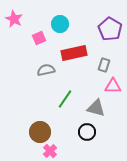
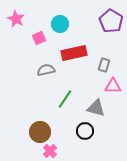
pink star: moved 2 px right
purple pentagon: moved 1 px right, 8 px up
black circle: moved 2 px left, 1 px up
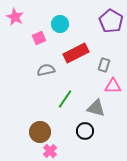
pink star: moved 1 px left, 2 px up
red rectangle: moved 2 px right; rotated 15 degrees counterclockwise
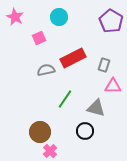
cyan circle: moved 1 px left, 7 px up
red rectangle: moved 3 px left, 5 px down
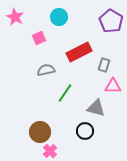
red rectangle: moved 6 px right, 6 px up
green line: moved 6 px up
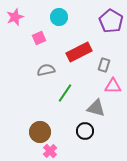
pink star: rotated 24 degrees clockwise
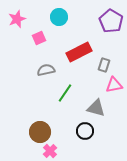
pink star: moved 2 px right, 2 px down
pink triangle: moved 1 px right, 1 px up; rotated 12 degrees counterclockwise
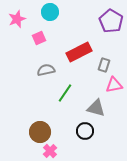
cyan circle: moved 9 px left, 5 px up
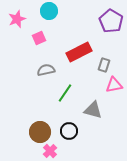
cyan circle: moved 1 px left, 1 px up
gray triangle: moved 3 px left, 2 px down
black circle: moved 16 px left
